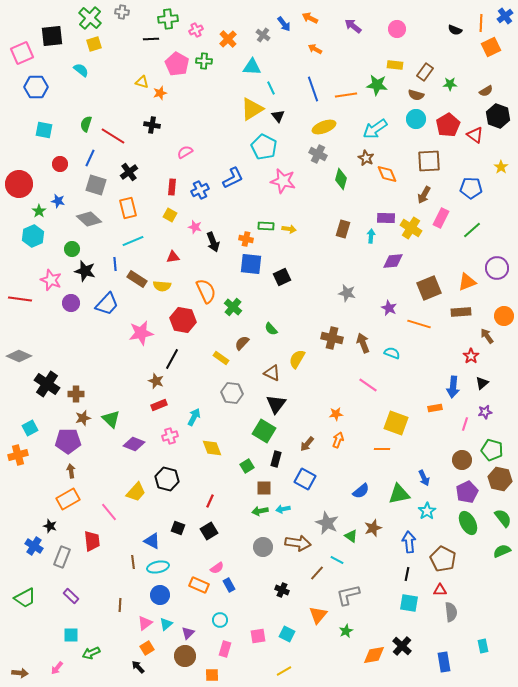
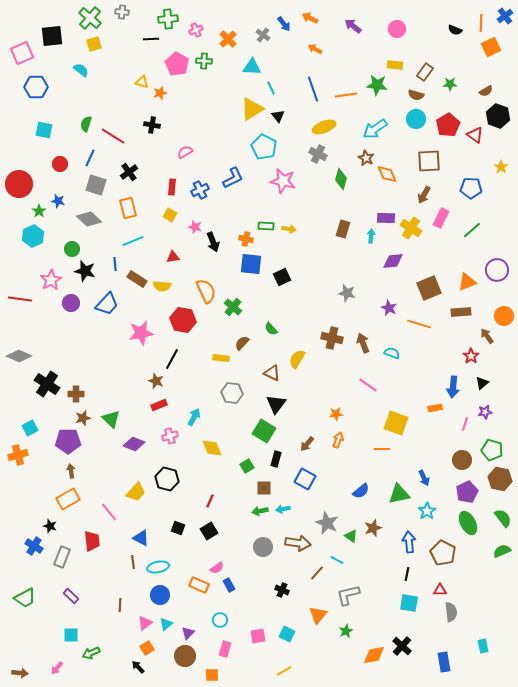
purple circle at (497, 268): moved 2 px down
pink star at (51, 280): rotated 20 degrees clockwise
yellow rectangle at (221, 358): rotated 28 degrees counterclockwise
blue triangle at (152, 541): moved 11 px left, 3 px up
brown pentagon at (443, 559): moved 6 px up
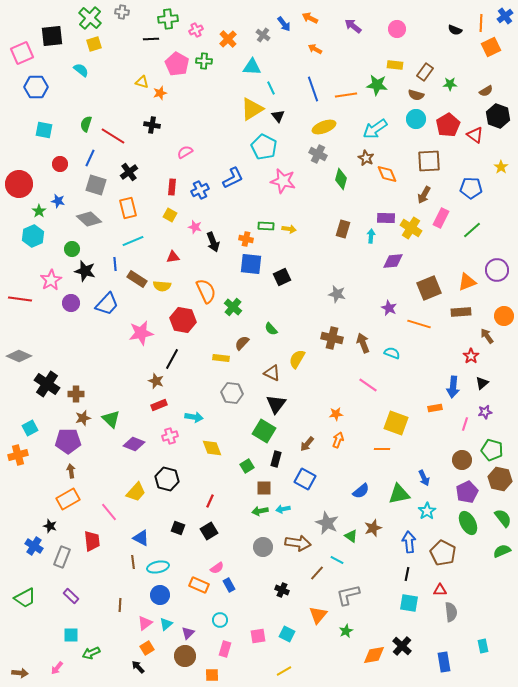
gray star at (347, 293): moved 10 px left, 1 px down
cyan arrow at (194, 417): rotated 72 degrees clockwise
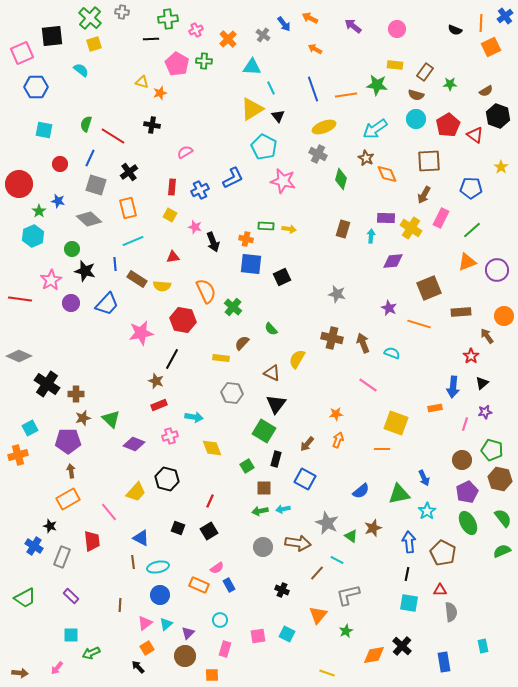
orange triangle at (467, 282): moved 20 px up
yellow line at (284, 671): moved 43 px right, 2 px down; rotated 49 degrees clockwise
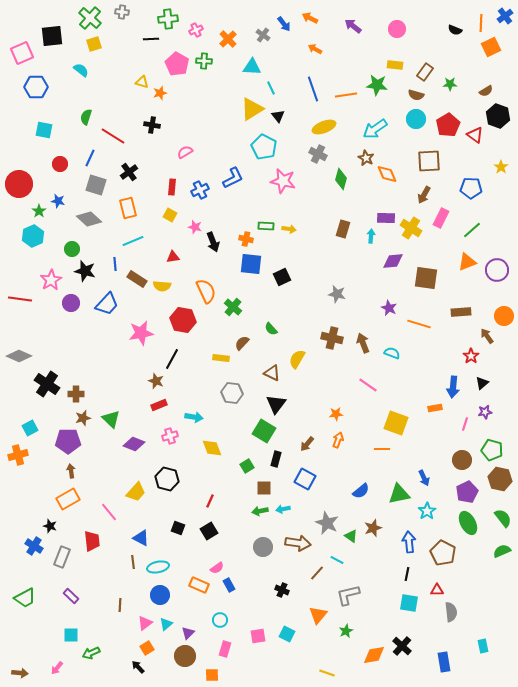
green semicircle at (86, 124): moved 7 px up
brown square at (429, 288): moved 3 px left, 10 px up; rotated 30 degrees clockwise
red triangle at (440, 590): moved 3 px left
